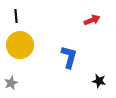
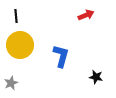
red arrow: moved 6 px left, 5 px up
blue L-shape: moved 8 px left, 1 px up
black star: moved 3 px left, 4 px up
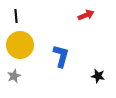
black star: moved 2 px right, 1 px up
gray star: moved 3 px right, 7 px up
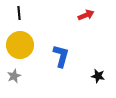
black line: moved 3 px right, 3 px up
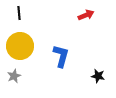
yellow circle: moved 1 px down
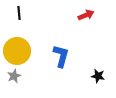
yellow circle: moved 3 px left, 5 px down
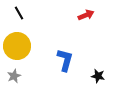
black line: rotated 24 degrees counterclockwise
yellow circle: moved 5 px up
blue L-shape: moved 4 px right, 4 px down
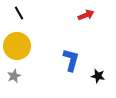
blue L-shape: moved 6 px right
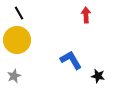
red arrow: rotated 70 degrees counterclockwise
yellow circle: moved 6 px up
blue L-shape: rotated 45 degrees counterclockwise
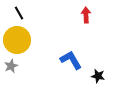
gray star: moved 3 px left, 10 px up
